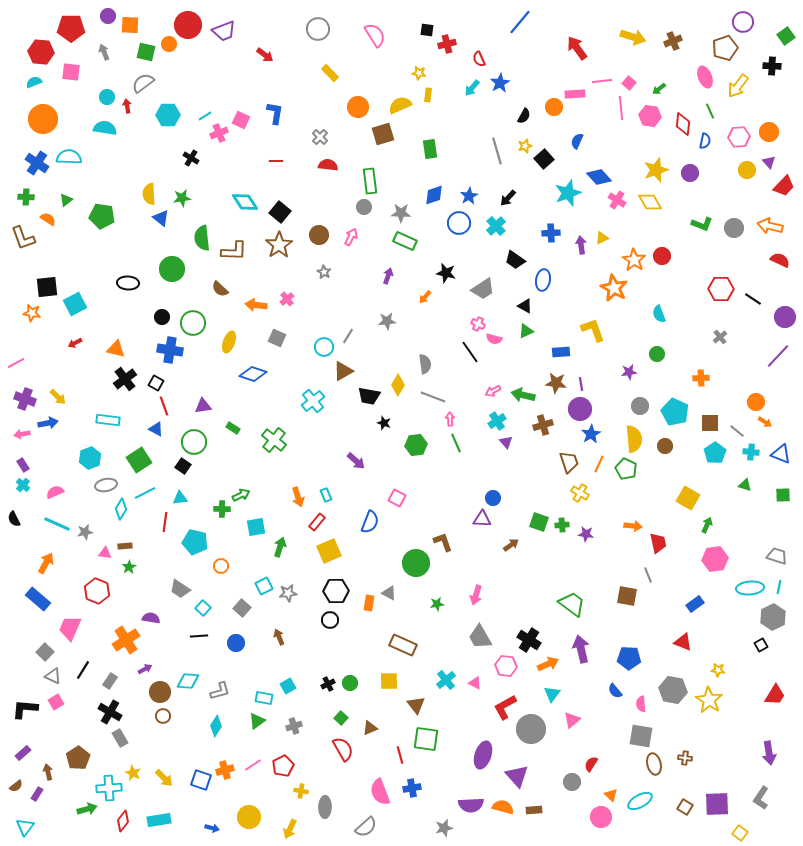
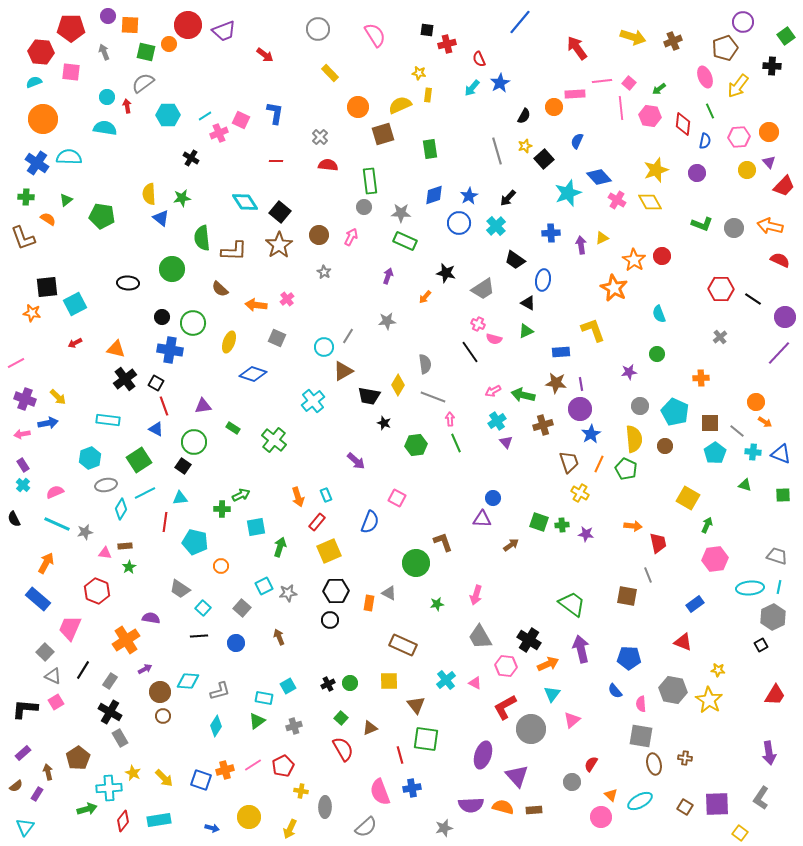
purple circle at (690, 173): moved 7 px right
black triangle at (525, 306): moved 3 px right, 3 px up
purple line at (778, 356): moved 1 px right, 3 px up
cyan cross at (751, 452): moved 2 px right
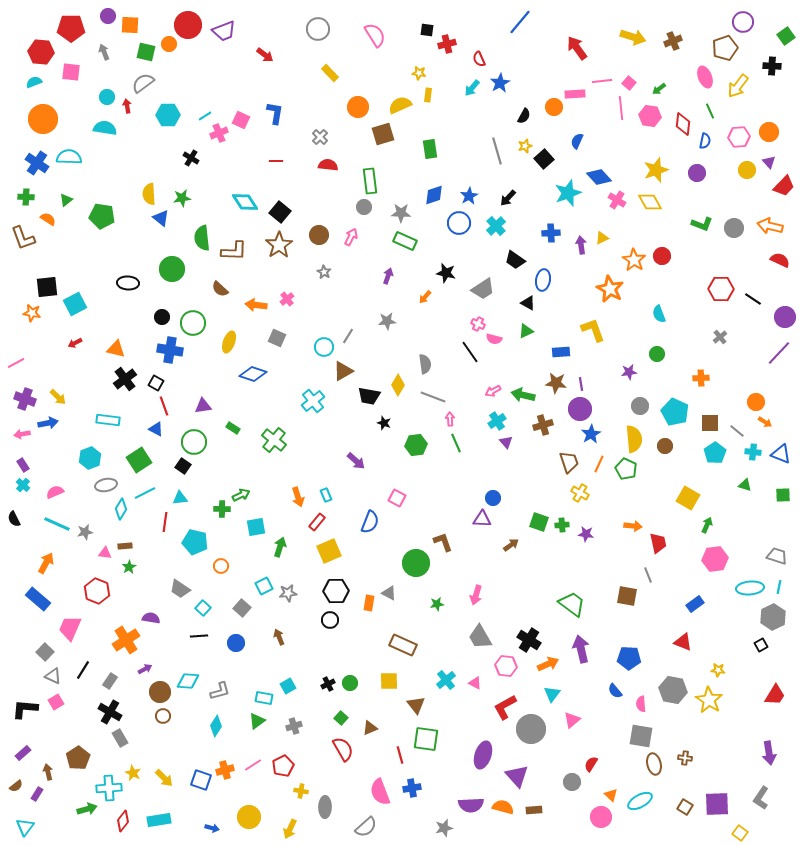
orange star at (614, 288): moved 4 px left, 1 px down
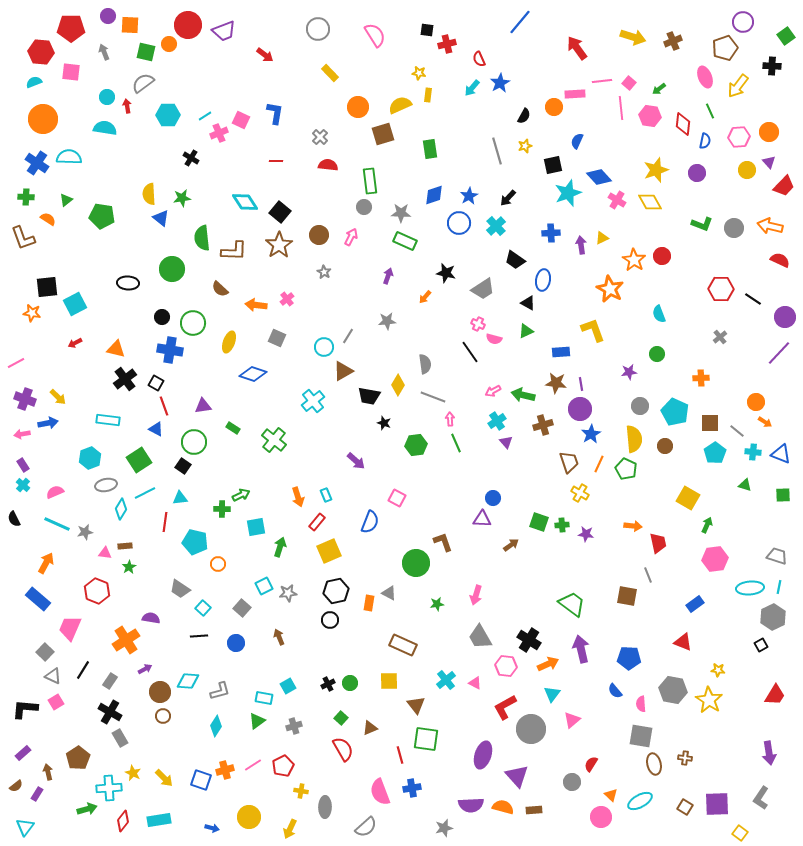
black square at (544, 159): moved 9 px right, 6 px down; rotated 30 degrees clockwise
orange circle at (221, 566): moved 3 px left, 2 px up
black hexagon at (336, 591): rotated 10 degrees counterclockwise
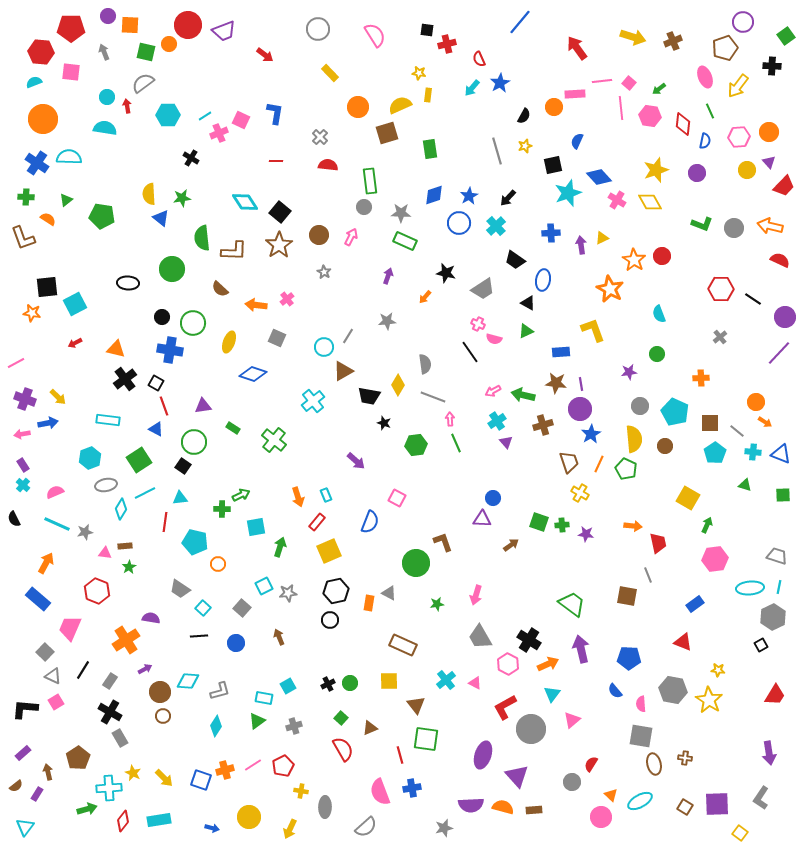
brown square at (383, 134): moved 4 px right, 1 px up
pink hexagon at (506, 666): moved 2 px right, 2 px up; rotated 20 degrees clockwise
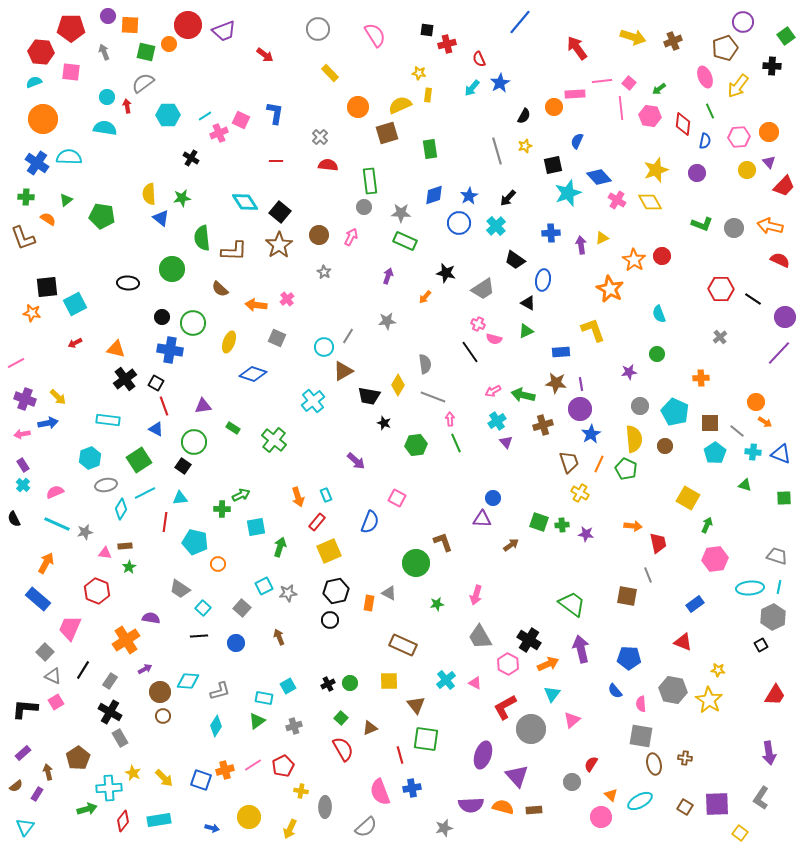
green square at (783, 495): moved 1 px right, 3 px down
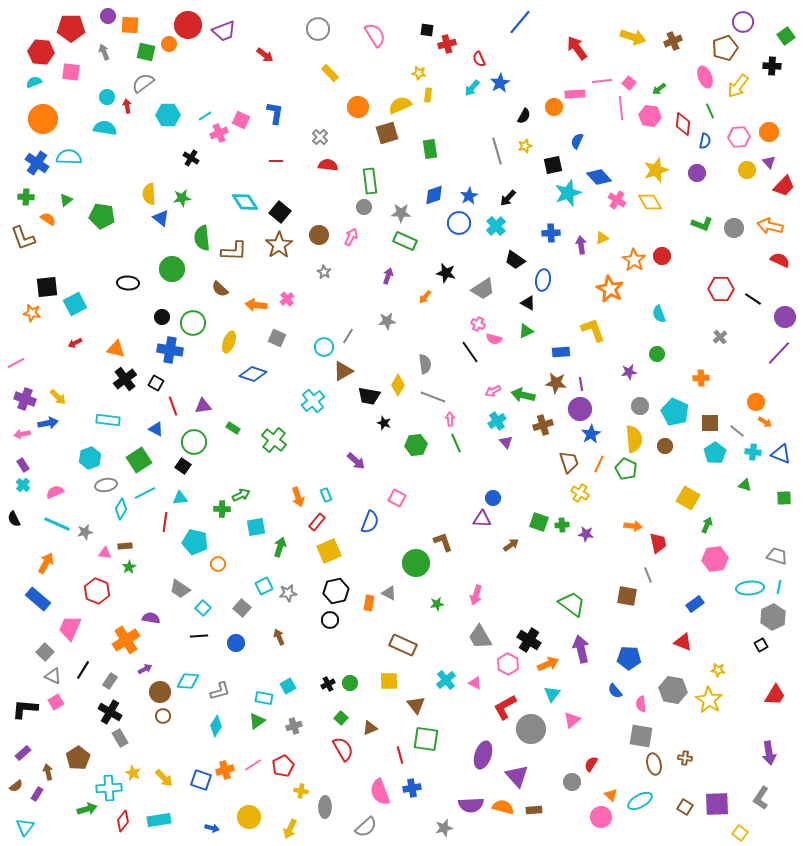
red line at (164, 406): moved 9 px right
